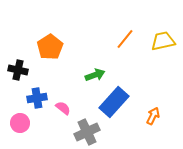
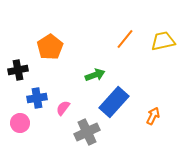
black cross: rotated 24 degrees counterclockwise
pink semicircle: rotated 91 degrees counterclockwise
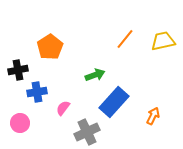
blue cross: moved 6 px up
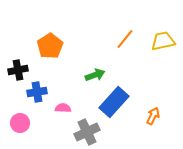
orange pentagon: moved 1 px up
pink semicircle: rotated 56 degrees clockwise
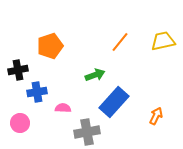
orange line: moved 5 px left, 3 px down
orange pentagon: rotated 15 degrees clockwise
orange arrow: moved 3 px right
gray cross: rotated 15 degrees clockwise
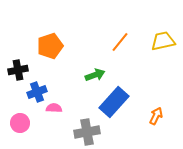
blue cross: rotated 12 degrees counterclockwise
pink semicircle: moved 9 px left
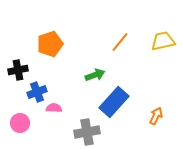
orange pentagon: moved 2 px up
